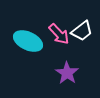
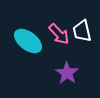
white trapezoid: rotated 115 degrees clockwise
cyan ellipse: rotated 12 degrees clockwise
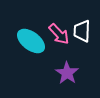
white trapezoid: rotated 15 degrees clockwise
cyan ellipse: moved 3 px right
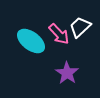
white trapezoid: moved 2 px left, 4 px up; rotated 45 degrees clockwise
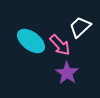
pink arrow: moved 1 px right, 11 px down
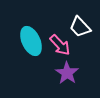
white trapezoid: rotated 90 degrees counterclockwise
cyan ellipse: rotated 28 degrees clockwise
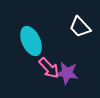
pink arrow: moved 11 px left, 23 px down
purple star: rotated 25 degrees counterclockwise
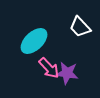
cyan ellipse: moved 3 px right; rotated 72 degrees clockwise
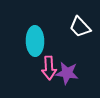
cyan ellipse: moved 1 px right; rotated 48 degrees counterclockwise
pink arrow: rotated 40 degrees clockwise
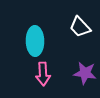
pink arrow: moved 6 px left, 6 px down
purple star: moved 18 px right
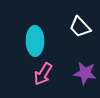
pink arrow: rotated 35 degrees clockwise
